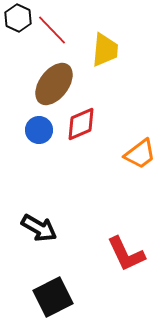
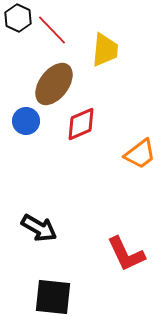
blue circle: moved 13 px left, 9 px up
black square: rotated 33 degrees clockwise
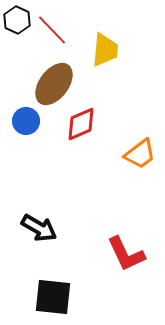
black hexagon: moved 1 px left, 2 px down
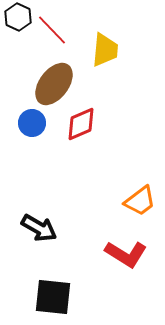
black hexagon: moved 1 px right, 3 px up
blue circle: moved 6 px right, 2 px down
orange trapezoid: moved 47 px down
red L-shape: rotated 33 degrees counterclockwise
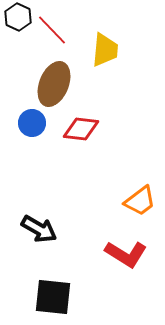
brown ellipse: rotated 15 degrees counterclockwise
red diamond: moved 5 px down; rotated 30 degrees clockwise
black arrow: moved 1 px down
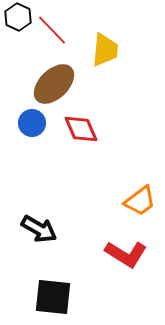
brown ellipse: rotated 24 degrees clockwise
red diamond: rotated 60 degrees clockwise
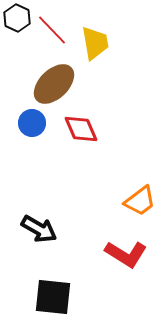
black hexagon: moved 1 px left, 1 px down
yellow trapezoid: moved 10 px left, 7 px up; rotated 15 degrees counterclockwise
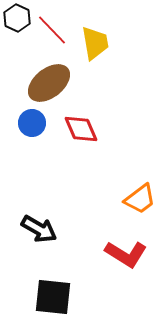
brown ellipse: moved 5 px left, 1 px up; rotated 6 degrees clockwise
orange trapezoid: moved 2 px up
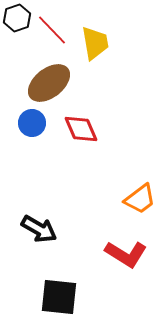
black hexagon: rotated 16 degrees clockwise
black square: moved 6 px right
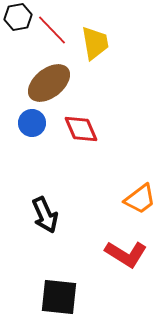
black hexagon: moved 1 px right, 1 px up; rotated 8 degrees clockwise
black arrow: moved 6 px right, 14 px up; rotated 36 degrees clockwise
